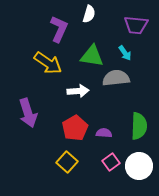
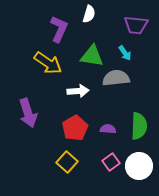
purple semicircle: moved 4 px right, 4 px up
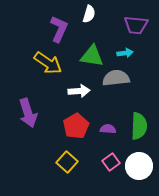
cyan arrow: rotated 63 degrees counterclockwise
white arrow: moved 1 px right
red pentagon: moved 1 px right, 2 px up
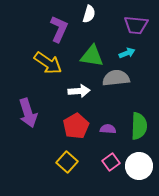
cyan arrow: moved 2 px right; rotated 14 degrees counterclockwise
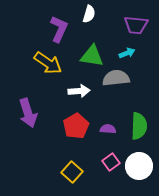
yellow square: moved 5 px right, 10 px down
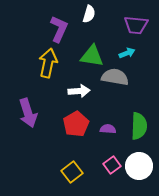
yellow arrow: rotated 112 degrees counterclockwise
gray semicircle: moved 1 px left, 1 px up; rotated 16 degrees clockwise
red pentagon: moved 2 px up
pink square: moved 1 px right, 3 px down
yellow square: rotated 10 degrees clockwise
